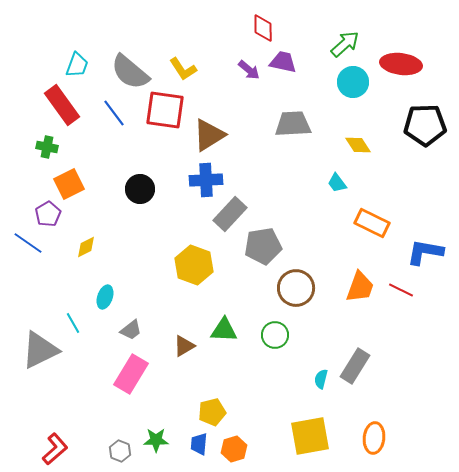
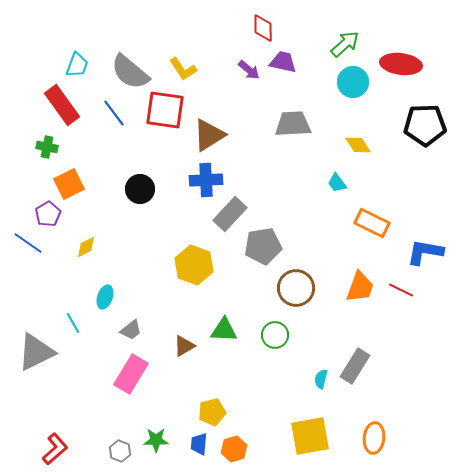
gray triangle at (40, 350): moved 4 px left, 2 px down
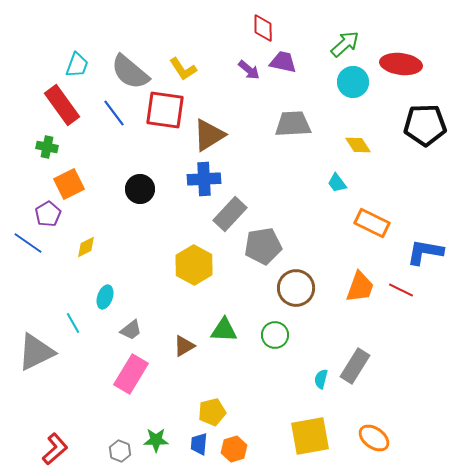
blue cross at (206, 180): moved 2 px left, 1 px up
yellow hexagon at (194, 265): rotated 9 degrees clockwise
orange ellipse at (374, 438): rotated 60 degrees counterclockwise
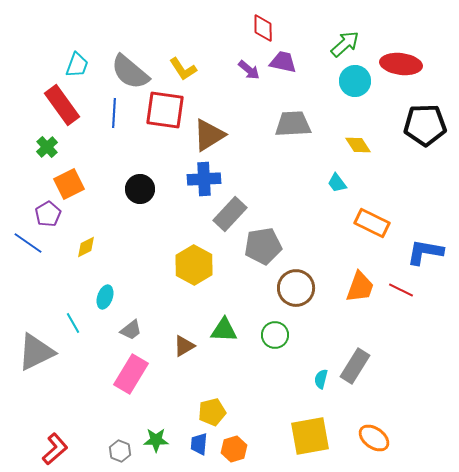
cyan circle at (353, 82): moved 2 px right, 1 px up
blue line at (114, 113): rotated 40 degrees clockwise
green cross at (47, 147): rotated 35 degrees clockwise
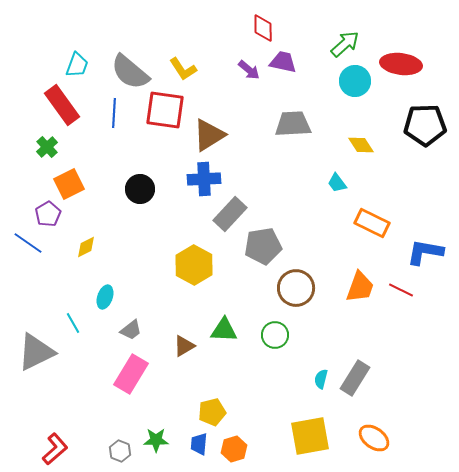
yellow diamond at (358, 145): moved 3 px right
gray rectangle at (355, 366): moved 12 px down
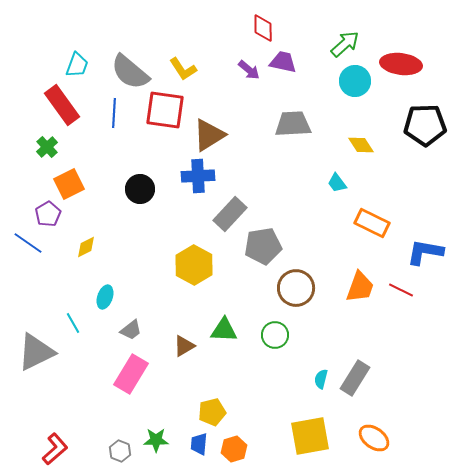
blue cross at (204, 179): moved 6 px left, 3 px up
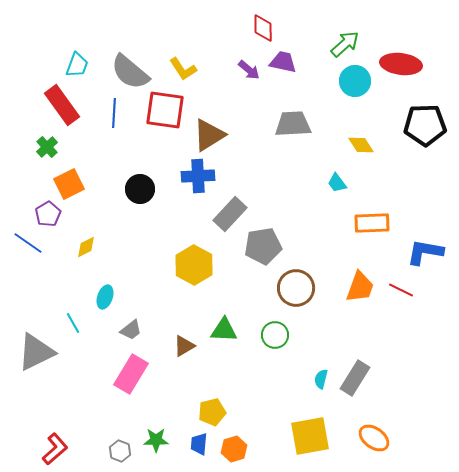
orange rectangle at (372, 223): rotated 28 degrees counterclockwise
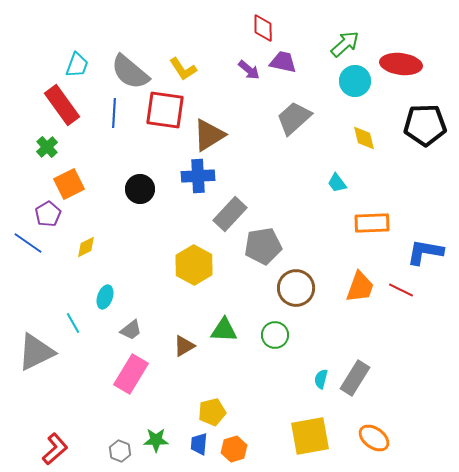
gray trapezoid at (293, 124): moved 1 px right, 6 px up; rotated 39 degrees counterclockwise
yellow diamond at (361, 145): moved 3 px right, 7 px up; rotated 20 degrees clockwise
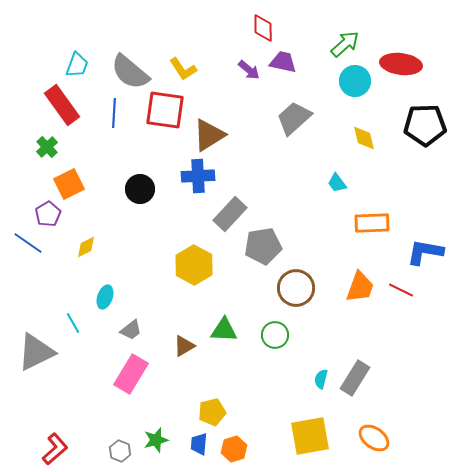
green star at (156, 440): rotated 15 degrees counterclockwise
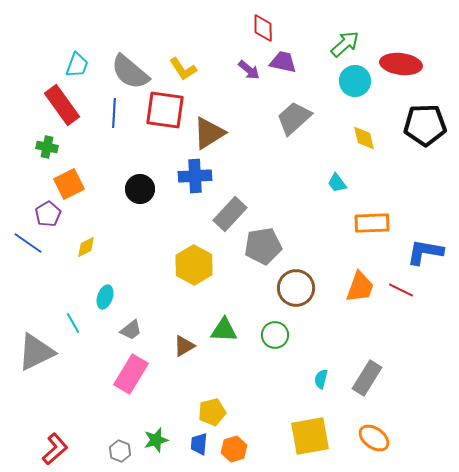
brown triangle at (209, 135): moved 2 px up
green cross at (47, 147): rotated 35 degrees counterclockwise
blue cross at (198, 176): moved 3 px left
gray rectangle at (355, 378): moved 12 px right
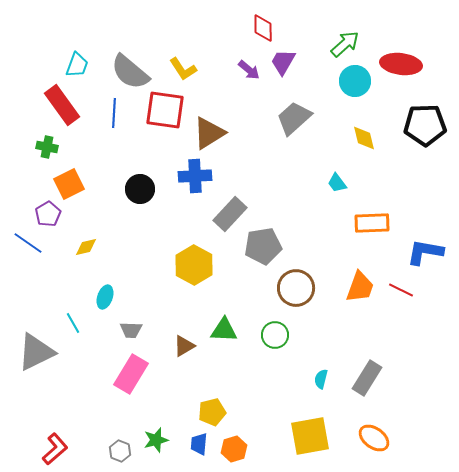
purple trapezoid at (283, 62): rotated 72 degrees counterclockwise
yellow diamond at (86, 247): rotated 15 degrees clockwise
gray trapezoid at (131, 330): rotated 40 degrees clockwise
